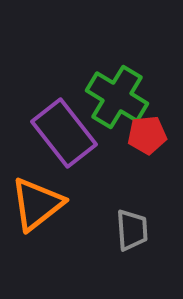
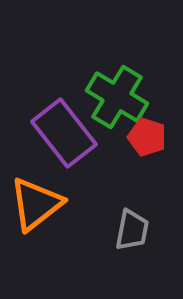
red pentagon: moved 2 px down; rotated 24 degrees clockwise
orange triangle: moved 1 px left
gray trapezoid: rotated 15 degrees clockwise
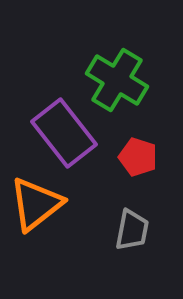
green cross: moved 17 px up
red pentagon: moved 9 px left, 20 px down
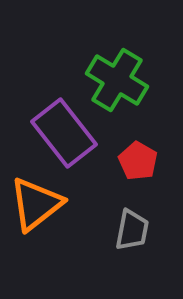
red pentagon: moved 4 px down; rotated 12 degrees clockwise
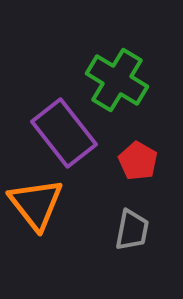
orange triangle: rotated 30 degrees counterclockwise
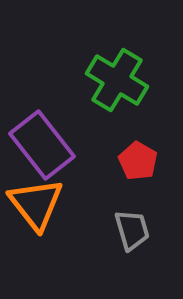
purple rectangle: moved 22 px left, 12 px down
gray trapezoid: rotated 27 degrees counterclockwise
